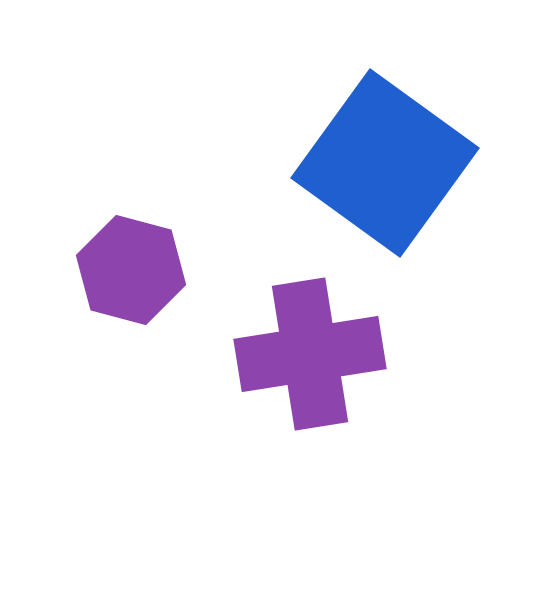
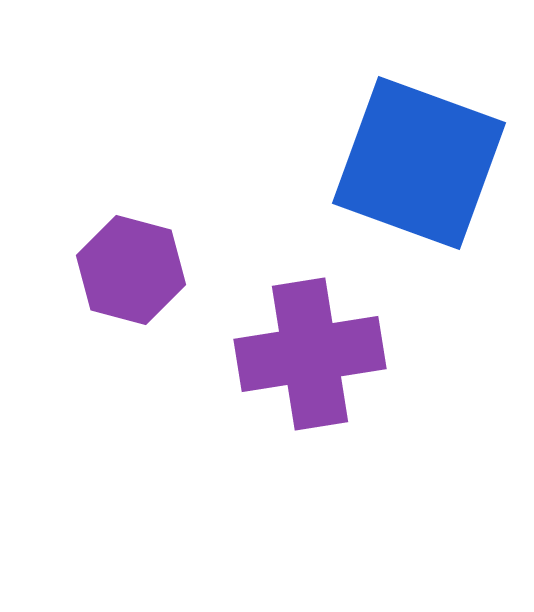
blue square: moved 34 px right; rotated 16 degrees counterclockwise
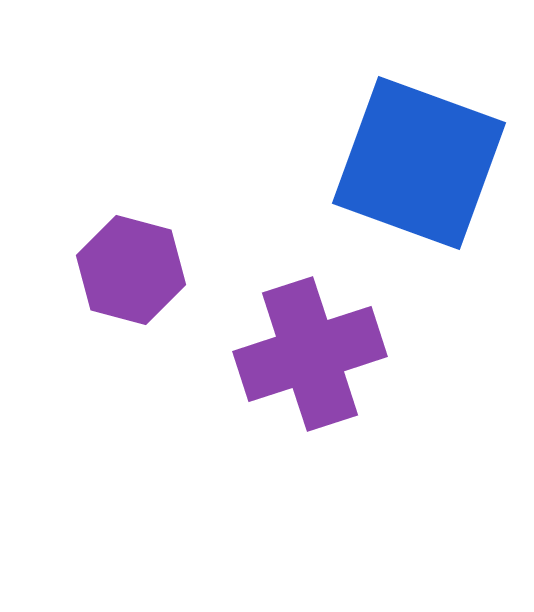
purple cross: rotated 9 degrees counterclockwise
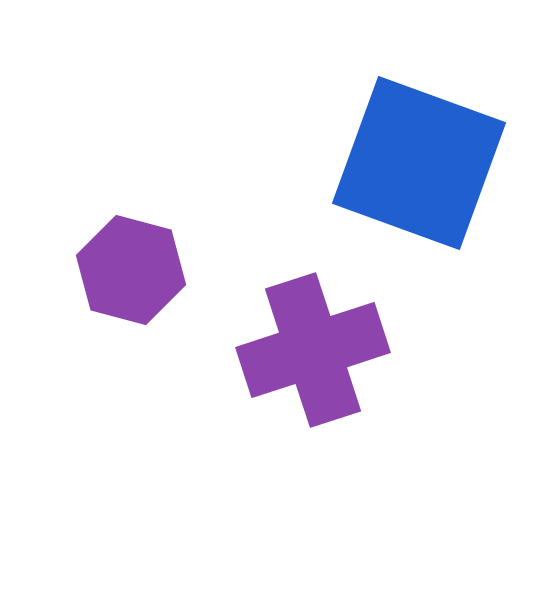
purple cross: moved 3 px right, 4 px up
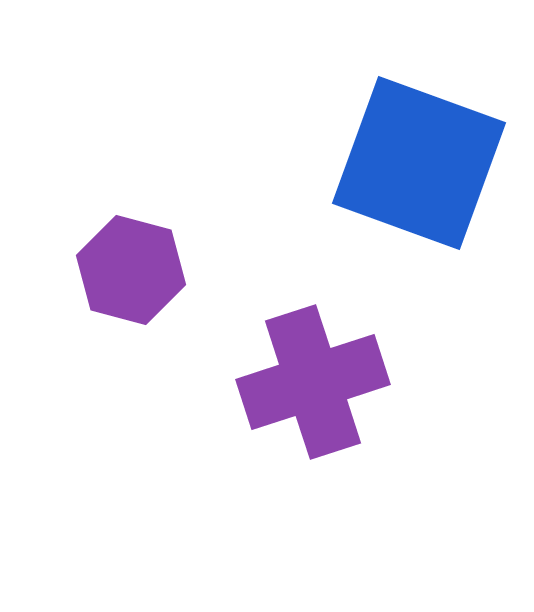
purple cross: moved 32 px down
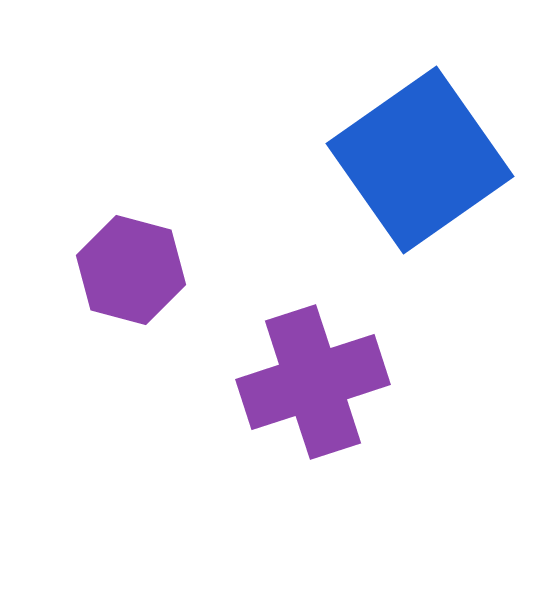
blue square: moved 1 px right, 3 px up; rotated 35 degrees clockwise
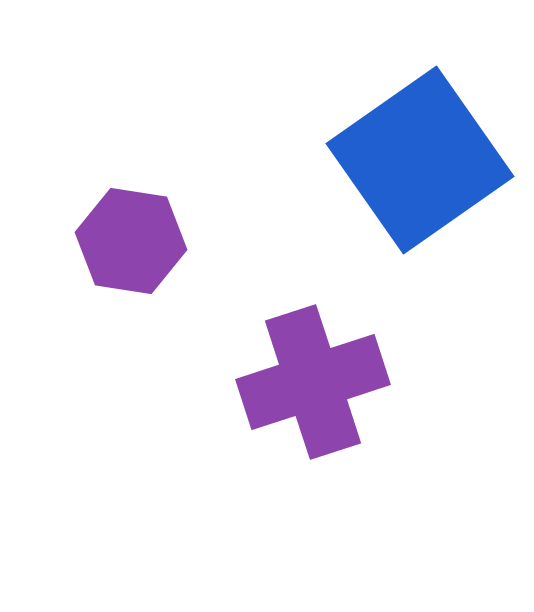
purple hexagon: moved 29 px up; rotated 6 degrees counterclockwise
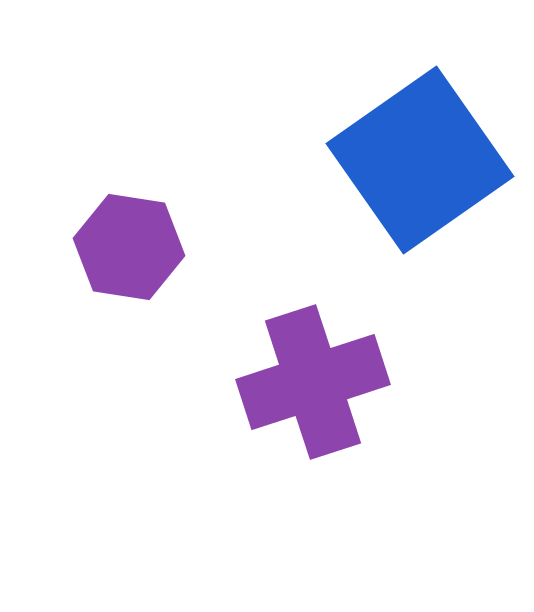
purple hexagon: moved 2 px left, 6 px down
